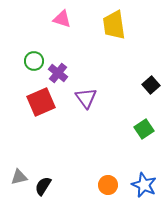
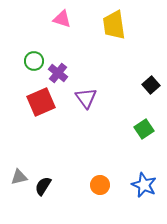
orange circle: moved 8 px left
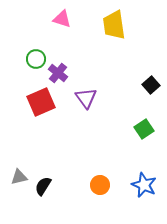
green circle: moved 2 px right, 2 px up
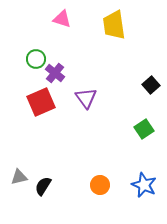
purple cross: moved 3 px left
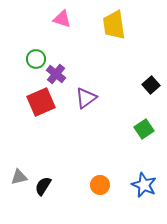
purple cross: moved 1 px right, 1 px down
purple triangle: rotated 30 degrees clockwise
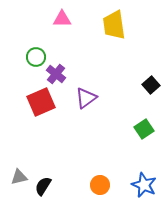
pink triangle: rotated 18 degrees counterclockwise
green circle: moved 2 px up
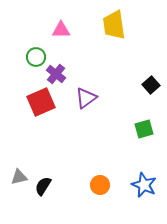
pink triangle: moved 1 px left, 11 px down
green square: rotated 18 degrees clockwise
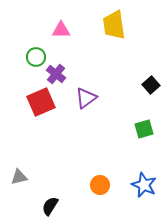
black semicircle: moved 7 px right, 20 px down
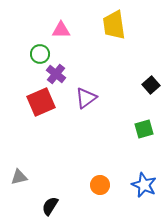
green circle: moved 4 px right, 3 px up
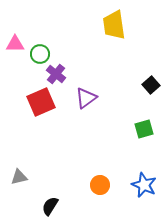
pink triangle: moved 46 px left, 14 px down
